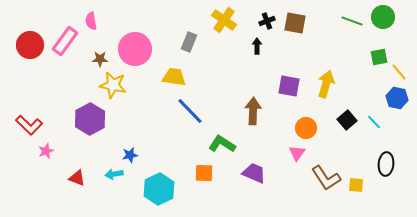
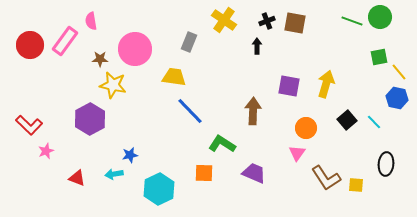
green circle: moved 3 px left
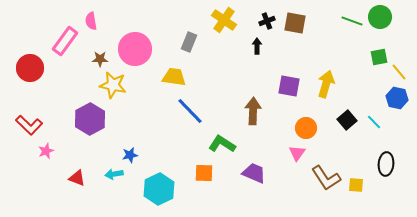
red circle: moved 23 px down
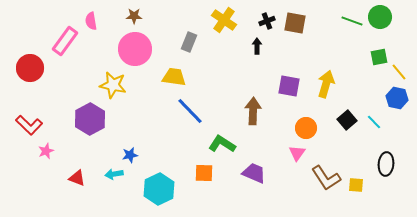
brown star: moved 34 px right, 43 px up
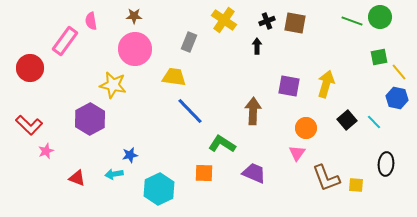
brown L-shape: rotated 12 degrees clockwise
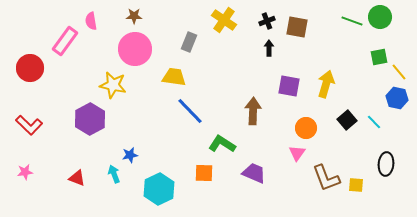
brown square: moved 2 px right, 4 px down
black arrow: moved 12 px right, 2 px down
pink star: moved 21 px left, 21 px down; rotated 14 degrees clockwise
cyan arrow: rotated 78 degrees clockwise
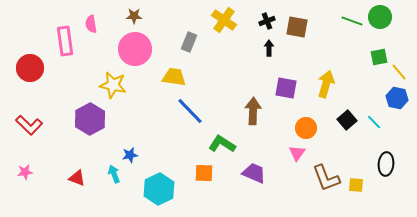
pink semicircle: moved 3 px down
pink rectangle: rotated 44 degrees counterclockwise
purple square: moved 3 px left, 2 px down
